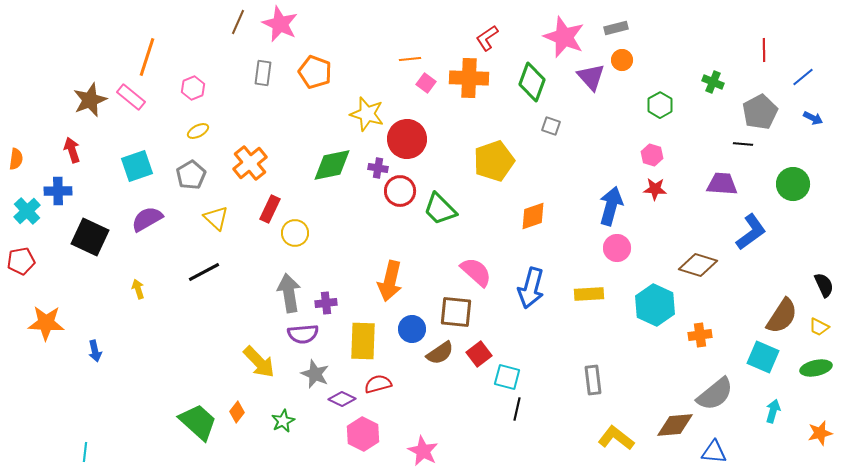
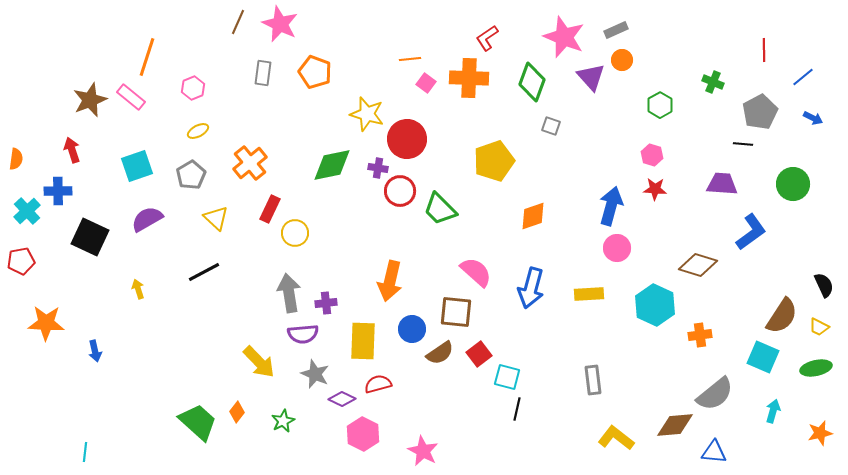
gray rectangle at (616, 28): moved 2 px down; rotated 10 degrees counterclockwise
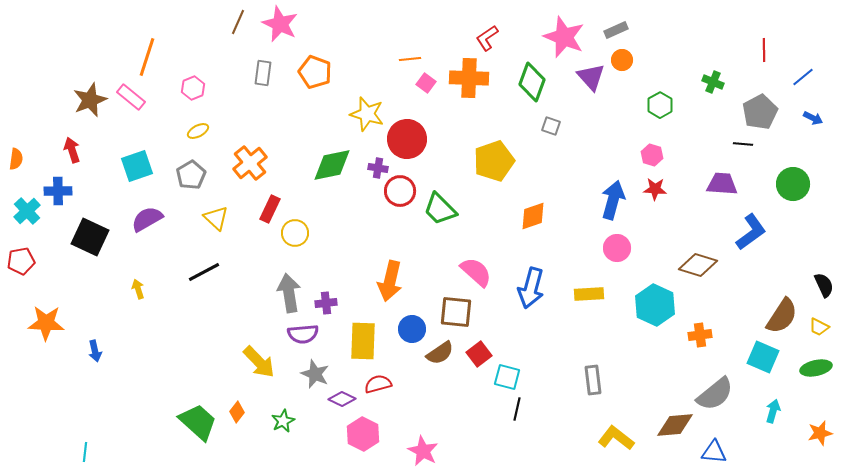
blue arrow at (611, 206): moved 2 px right, 6 px up
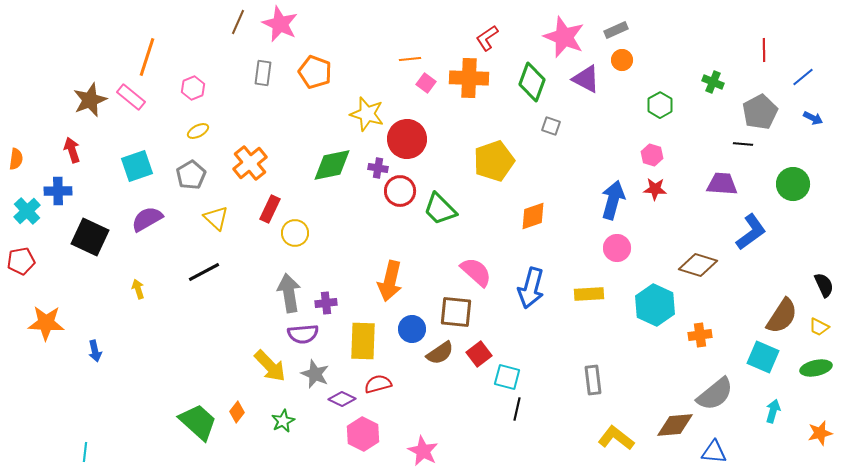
purple triangle at (591, 77): moved 5 px left, 2 px down; rotated 20 degrees counterclockwise
yellow arrow at (259, 362): moved 11 px right, 4 px down
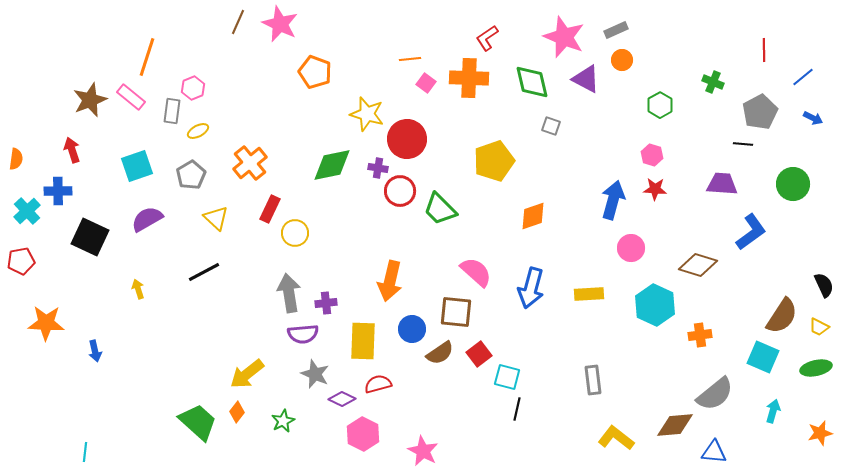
gray rectangle at (263, 73): moved 91 px left, 38 px down
green diamond at (532, 82): rotated 33 degrees counterclockwise
pink circle at (617, 248): moved 14 px right
yellow arrow at (270, 366): moved 23 px left, 8 px down; rotated 96 degrees clockwise
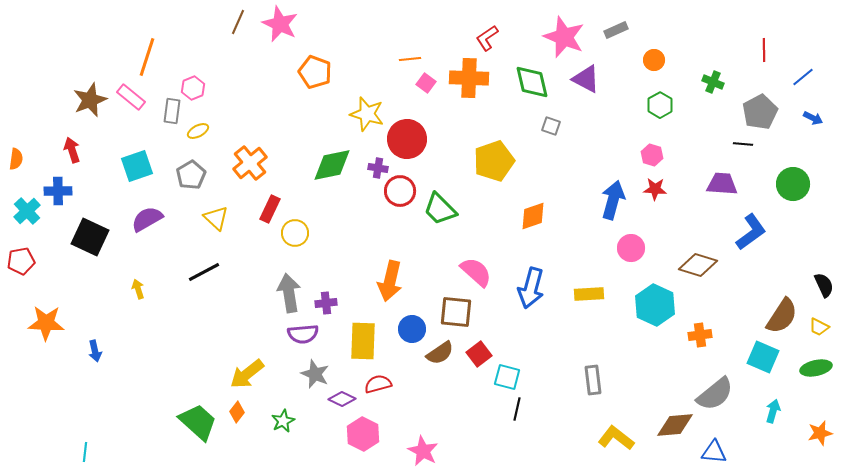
orange circle at (622, 60): moved 32 px right
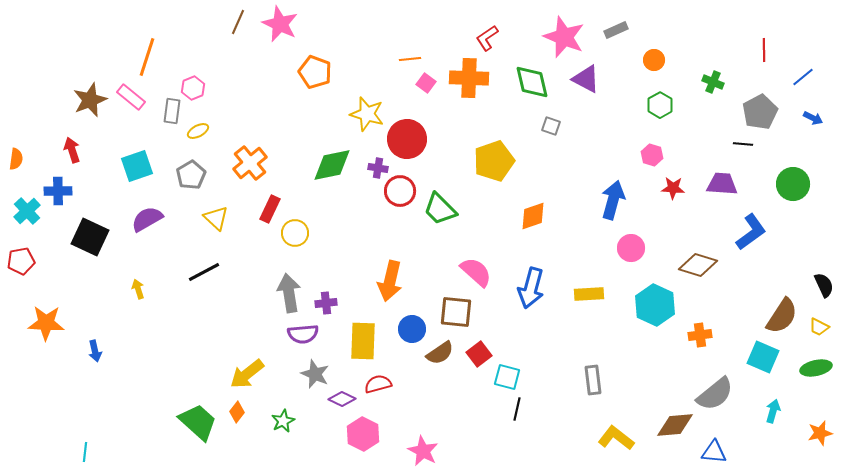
red star at (655, 189): moved 18 px right, 1 px up
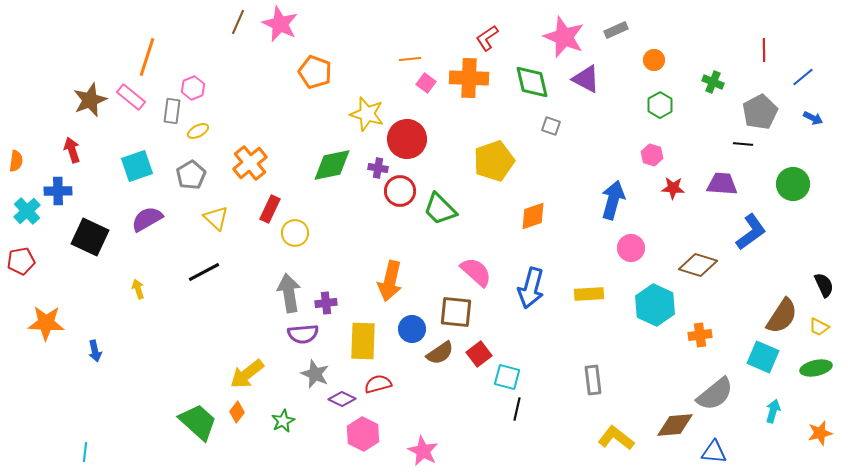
orange semicircle at (16, 159): moved 2 px down
